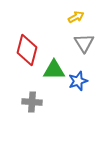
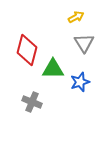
green triangle: moved 1 px left, 1 px up
blue star: moved 2 px right, 1 px down
gray cross: rotated 18 degrees clockwise
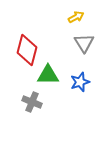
green triangle: moved 5 px left, 6 px down
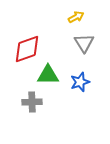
red diamond: moved 1 px up; rotated 56 degrees clockwise
gray cross: rotated 24 degrees counterclockwise
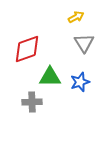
green triangle: moved 2 px right, 2 px down
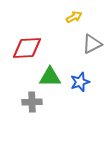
yellow arrow: moved 2 px left
gray triangle: moved 8 px right, 1 px down; rotated 35 degrees clockwise
red diamond: moved 1 px up; rotated 16 degrees clockwise
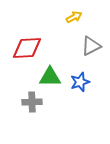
gray triangle: moved 1 px left, 2 px down
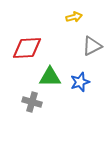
yellow arrow: rotated 14 degrees clockwise
gray triangle: moved 1 px right
gray cross: rotated 18 degrees clockwise
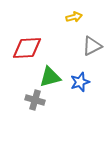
green triangle: rotated 15 degrees counterclockwise
gray cross: moved 3 px right, 2 px up
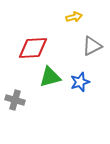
red diamond: moved 6 px right
gray cross: moved 20 px left
